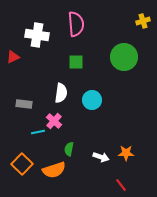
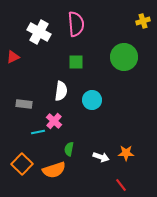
white cross: moved 2 px right, 3 px up; rotated 20 degrees clockwise
white semicircle: moved 2 px up
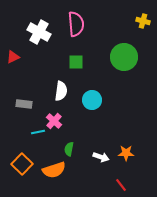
yellow cross: rotated 32 degrees clockwise
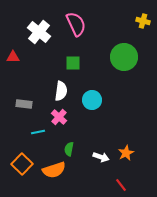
pink semicircle: rotated 20 degrees counterclockwise
white cross: rotated 10 degrees clockwise
red triangle: rotated 24 degrees clockwise
green square: moved 3 px left, 1 px down
pink cross: moved 5 px right, 4 px up
orange star: rotated 28 degrees counterclockwise
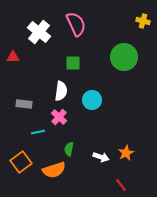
orange square: moved 1 px left, 2 px up; rotated 10 degrees clockwise
